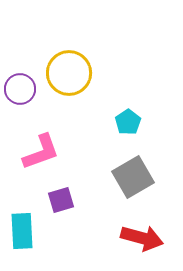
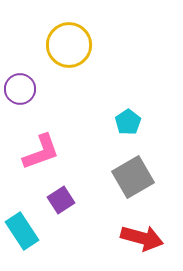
yellow circle: moved 28 px up
purple square: rotated 16 degrees counterclockwise
cyan rectangle: rotated 30 degrees counterclockwise
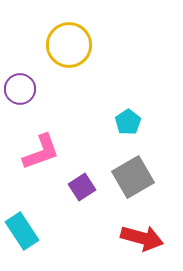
purple square: moved 21 px right, 13 px up
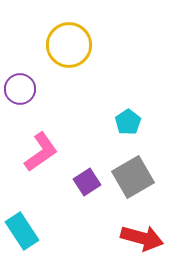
pink L-shape: rotated 15 degrees counterclockwise
purple square: moved 5 px right, 5 px up
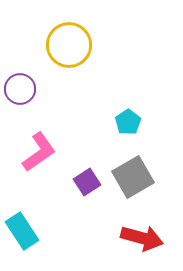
pink L-shape: moved 2 px left
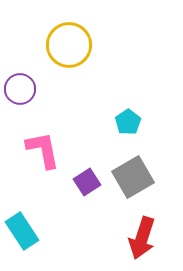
pink L-shape: moved 4 px right, 2 px up; rotated 66 degrees counterclockwise
red arrow: rotated 93 degrees clockwise
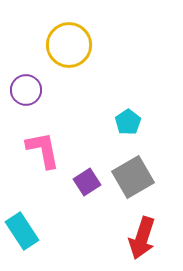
purple circle: moved 6 px right, 1 px down
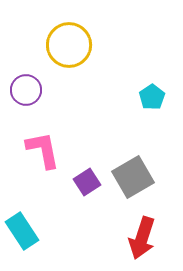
cyan pentagon: moved 24 px right, 25 px up
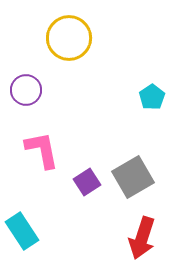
yellow circle: moved 7 px up
pink L-shape: moved 1 px left
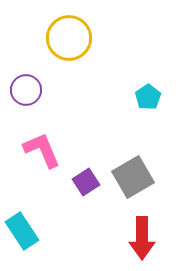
cyan pentagon: moved 4 px left
pink L-shape: rotated 12 degrees counterclockwise
purple square: moved 1 px left
red arrow: rotated 18 degrees counterclockwise
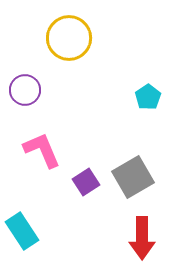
purple circle: moved 1 px left
